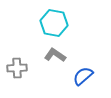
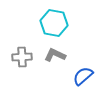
gray L-shape: rotated 10 degrees counterclockwise
gray cross: moved 5 px right, 11 px up
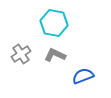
gray cross: moved 1 px left, 3 px up; rotated 30 degrees counterclockwise
blue semicircle: rotated 20 degrees clockwise
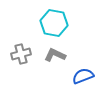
gray cross: rotated 18 degrees clockwise
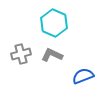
cyan hexagon: rotated 12 degrees clockwise
gray L-shape: moved 3 px left
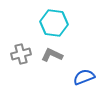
cyan hexagon: rotated 16 degrees counterclockwise
blue semicircle: moved 1 px right, 1 px down
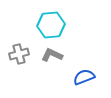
cyan hexagon: moved 3 px left, 2 px down; rotated 12 degrees counterclockwise
gray cross: moved 2 px left
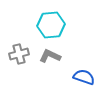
gray L-shape: moved 2 px left, 1 px down
blue semicircle: rotated 40 degrees clockwise
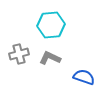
gray L-shape: moved 2 px down
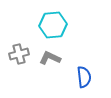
cyan hexagon: moved 2 px right
blue semicircle: rotated 65 degrees clockwise
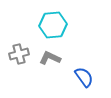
blue semicircle: rotated 30 degrees counterclockwise
